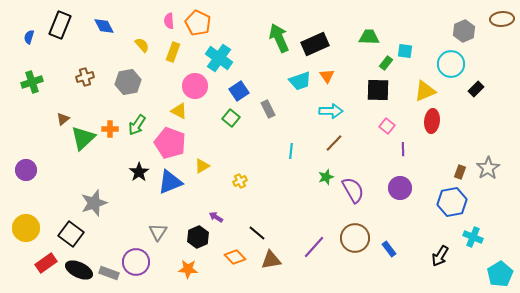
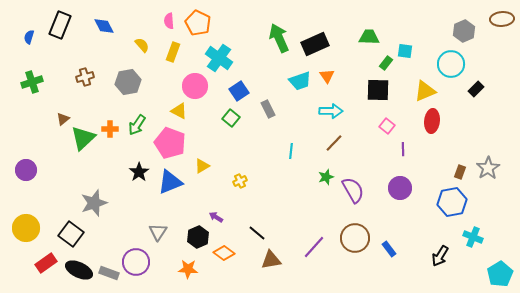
orange diamond at (235, 257): moved 11 px left, 4 px up; rotated 10 degrees counterclockwise
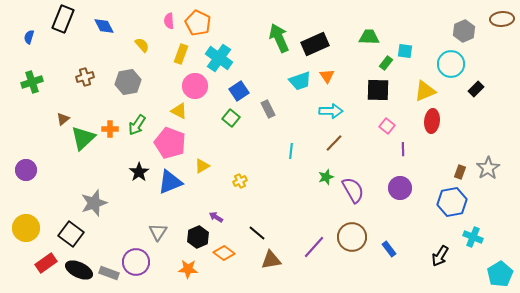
black rectangle at (60, 25): moved 3 px right, 6 px up
yellow rectangle at (173, 52): moved 8 px right, 2 px down
brown circle at (355, 238): moved 3 px left, 1 px up
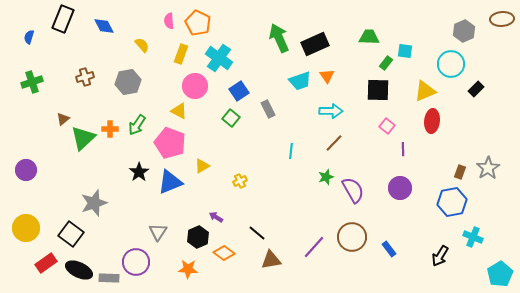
gray rectangle at (109, 273): moved 5 px down; rotated 18 degrees counterclockwise
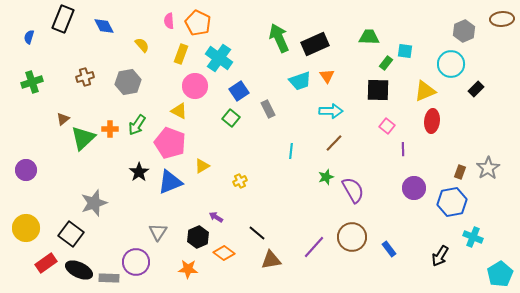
purple circle at (400, 188): moved 14 px right
